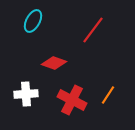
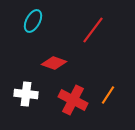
white cross: rotated 10 degrees clockwise
red cross: moved 1 px right
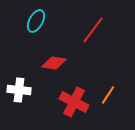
cyan ellipse: moved 3 px right
red diamond: rotated 10 degrees counterclockwise
white cross: moved 7 px left, 4 px up
red cross: moved 1 px right, 2 px down
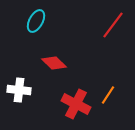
red line: moved 20 px right, 5 px up
red diamond: rotated 35 degrees clockwise
red cross: moved 2 px right, 2 px down
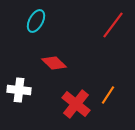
red cross: rotated 12 degrees clockwise
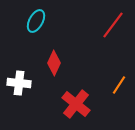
red diamond: rotated 70 degrees clockwise
white cross: moved 7 px up
orange line: moved 11 px right, 10 px up
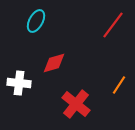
red diamond: rotated 50 degrees clockwise
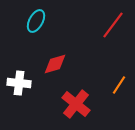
red diamond: moved 1 px right, 1 px down
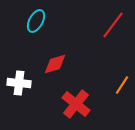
orange line: moved 3 px right
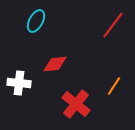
red diamond: rotated 10 degrees clockwise
orange line: moved 8 px left, 1 px down
